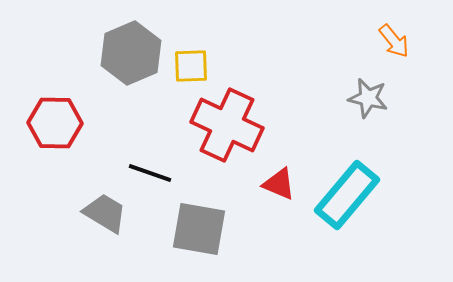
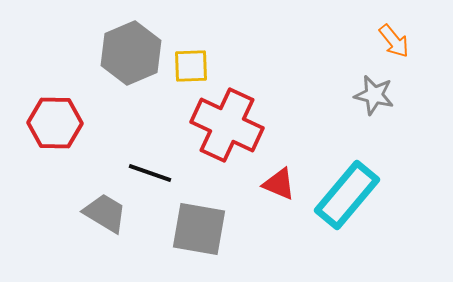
gray star: moved 6 px right, 3 px up
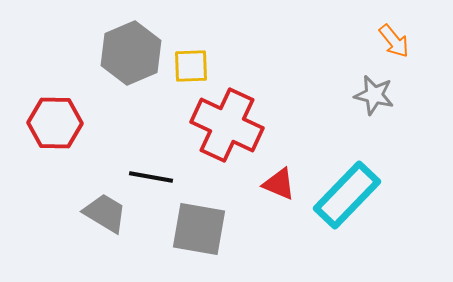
black line: moved 1 px right, 4 px down; rotated 9 degrees counterclockwise
cyan rectangle: rotated 4 degrees clockwise
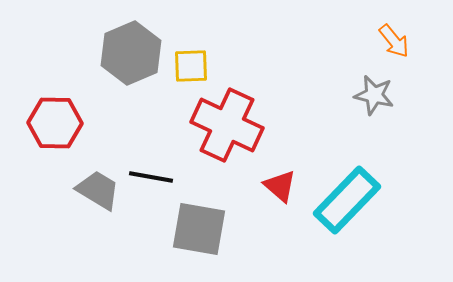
red triangle: moved 1 px right, 2 px down; rotated 18 degrees clockwise
cyan rectangle: moved 5 px down
gray trapezoid: moved 7 px left, 23 px up
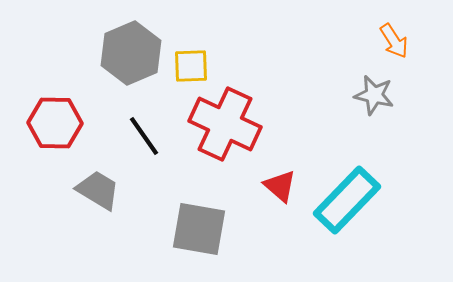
orange arrow: rotated 6 degrees clockwise
red cross: moved 2 px left, 1 px up
black line: moved 7 px left, 41 px up; rotated 45 degrees clockwise
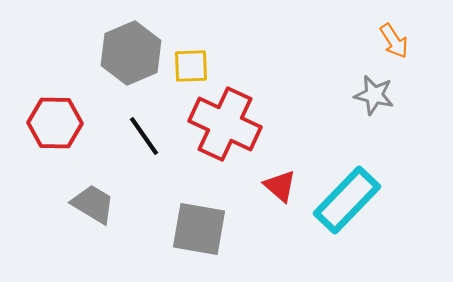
gray trapezoid: moved 5 px left, 14 px down
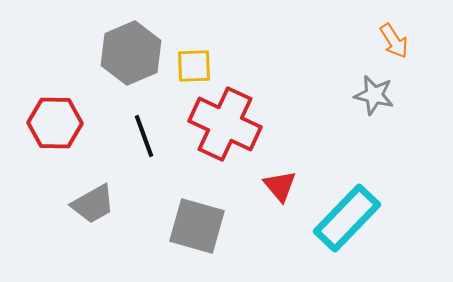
yellow square: moved 3 px right
black line: rotated 15 degrees clockwise
red triangle: rotated 9 degrees clockwise
cyan rectangle: moved 18 px down
gray trapezoid: rotated 120 degrees clockwise
gray square: moved 2 px left, 3 px up; rotated 6 degrees clockwise
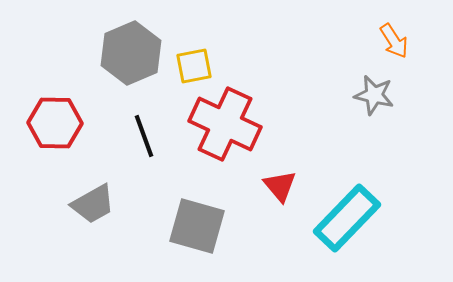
yellow square: rotated 9 degrees counterclockwise
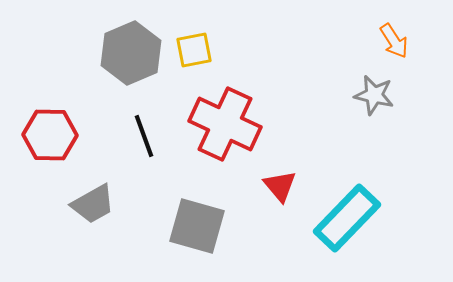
yellow square: moved 16 px up
red hexagon: moved 5 px left, 12 px down
